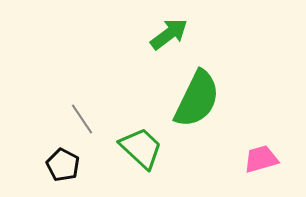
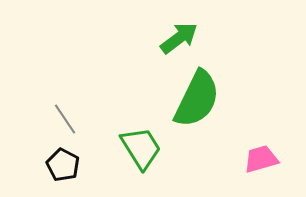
green arrow: moved 10 px right, 4 px down
gray line: moved 17 px left
green trapezoid: rotated 15 degrees clockwise
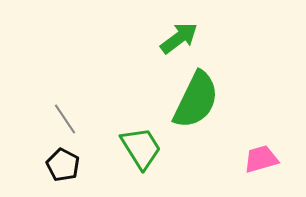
green semicircle: moved 1 px left, 1 px down
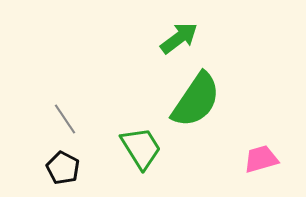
green semicircle: rotated 8 degrees clockwise
black pentagon: moved 3 px down
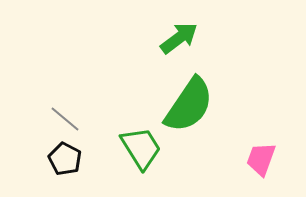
green semicircle: moved 7 px left, 5 px down
gray line: rotated 16 degrees counterclockwise
pink trapezoid: rotated 54 degrees counterclockwise
black pentagon: moved 2 px right, 9 px up
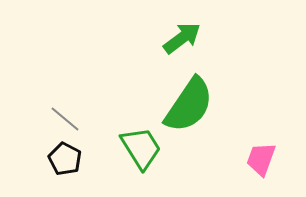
green arrow: moved 3 px right
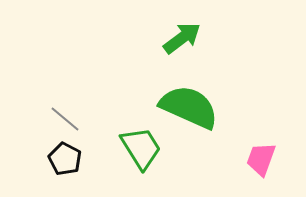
green semicircle: moved 2 px down; rotated 100 degrees counterclockwise
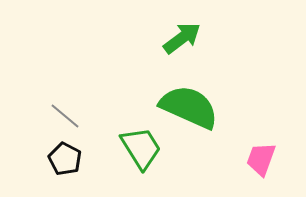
gray line: moved 3 px up
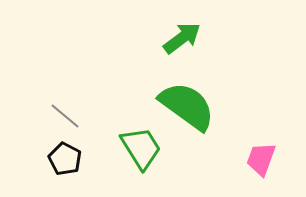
green semicircle: moved 2 px left, 1 px up; rotated 12 degrees clockwise
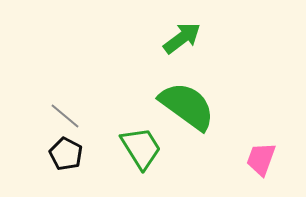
black pentagon: moved 1 px right, 5 px up
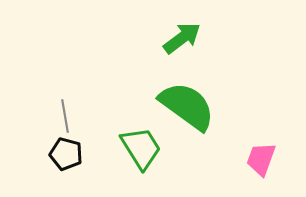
gray line: rotated 40 degrees clockwise
black pentagon: rotated 12 degrees counterclockwise
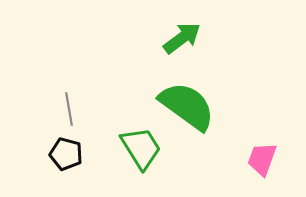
gray line: moved 4 px right, 7 px up
pink trapezoid: moved 1 px right
